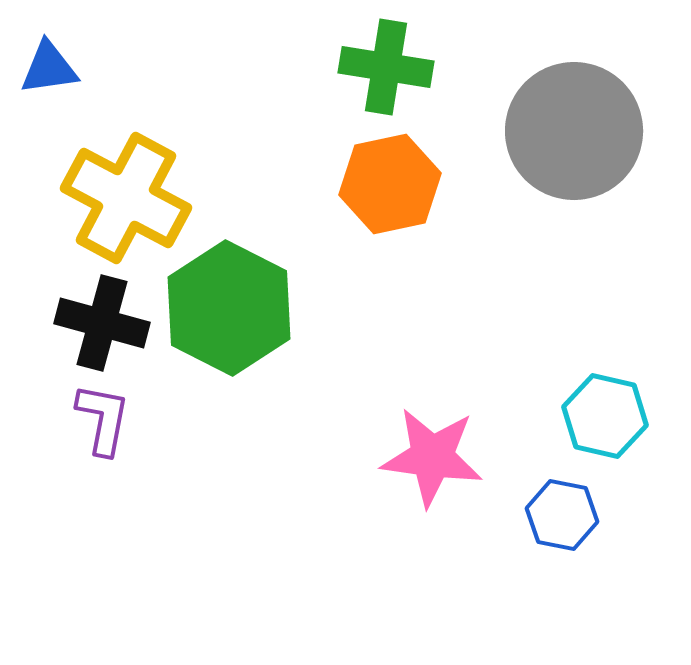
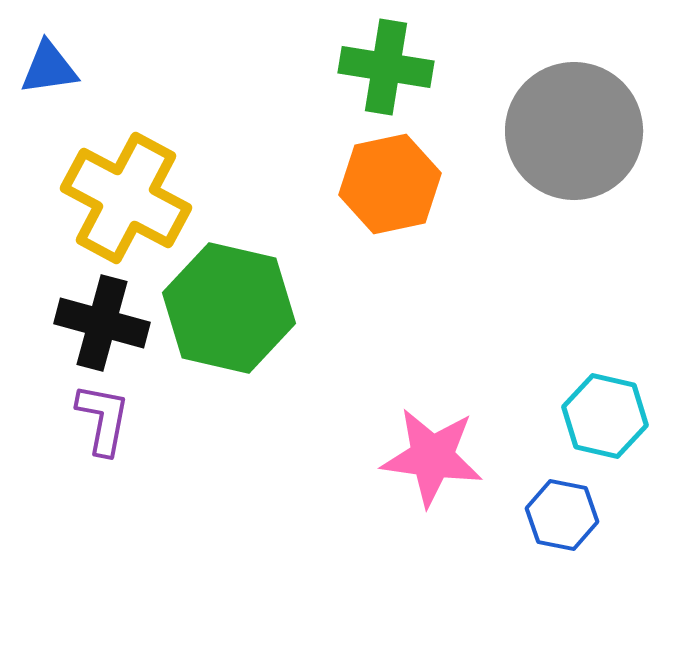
green hexagon: rotated 14 degrees counterclockwise
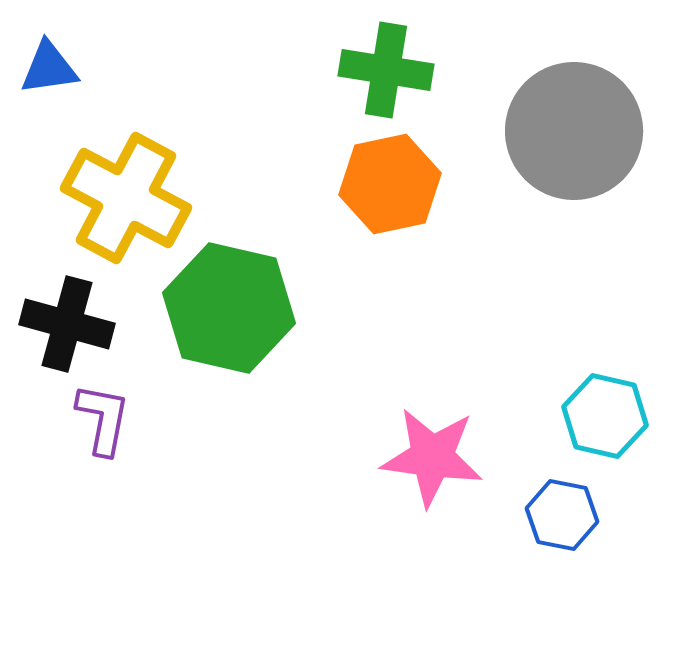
green cross: moved 3 px down
black cross: moved 35 px left, 1 px down
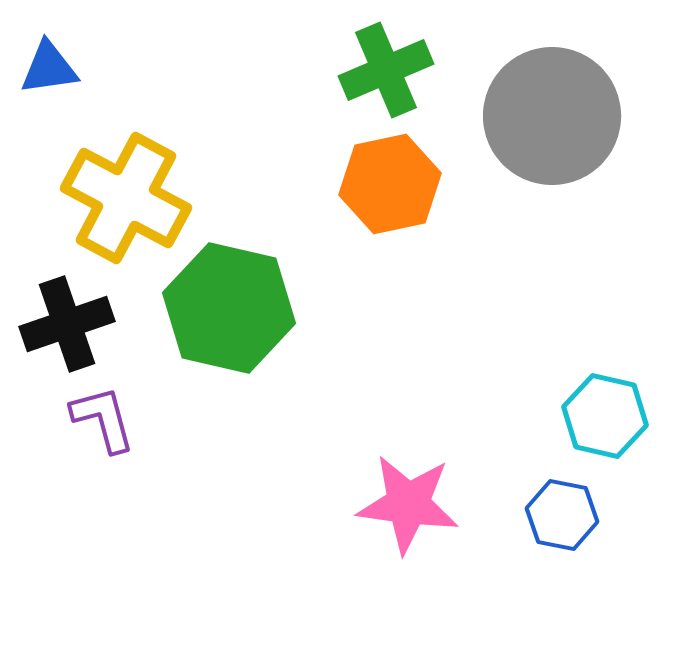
green cross: rotated 32 degrees counterclockwise
gray circle: moved 22 px left, 15 px up
black cross: rotated 34 degrees counterclockwise
purple L-shape: rotated 26 degrees counterclockwise
pink star: moved 24 px left, 47 px down
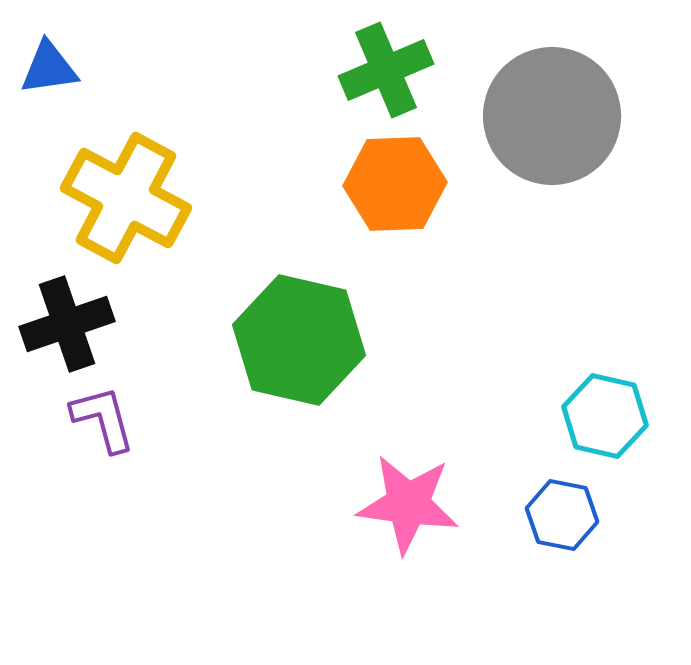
orange hexagon: moved 5 px right; rotated 10 degrees clockwise
green hexagon: moved 70 px right, 32 px down
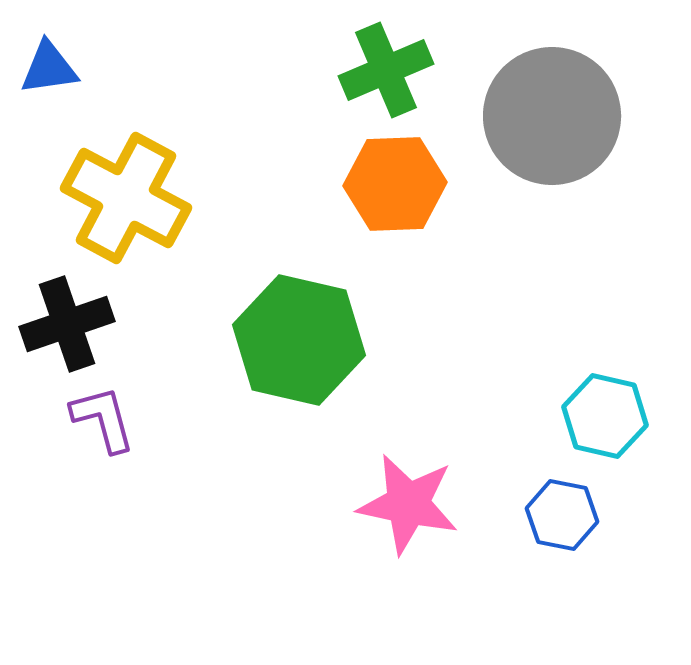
pink star: rotated 4 degrees clockwise
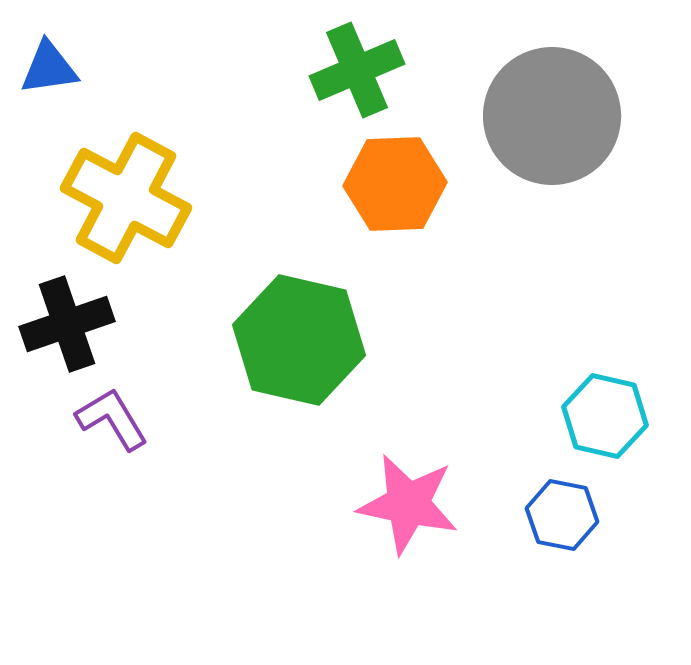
green cross: moved 29 px left
purple L-shape: moved 9 px right; rotated 16 degrees counterclockwise
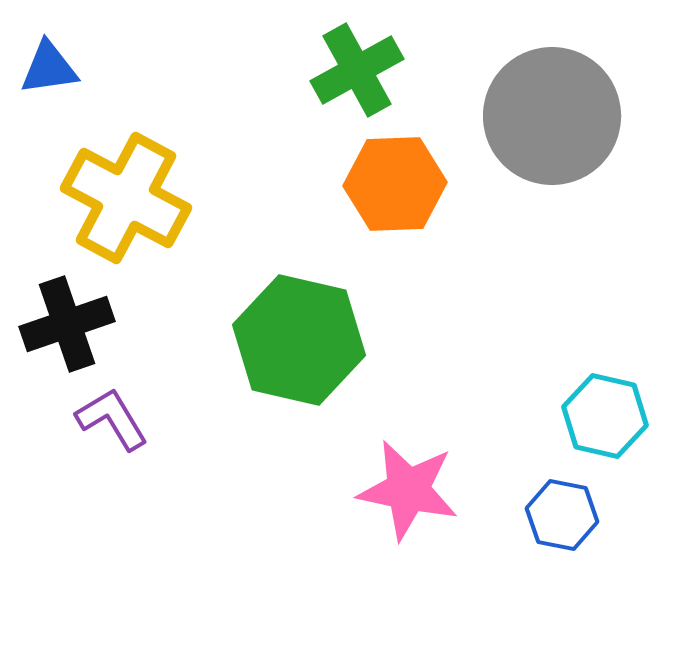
green cross: rotated 6 degrees counterclockwise
pink star: moved 14 px up
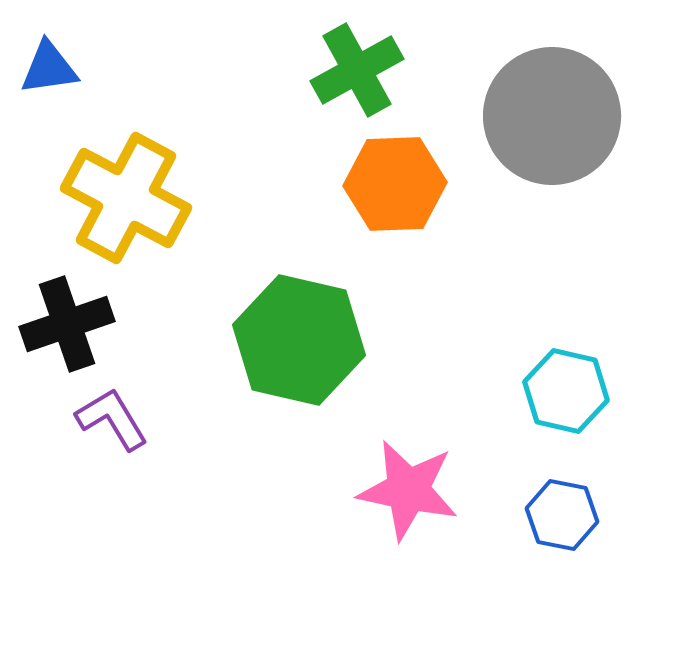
cyan hexagon: moved 39 px left, 25 px up
